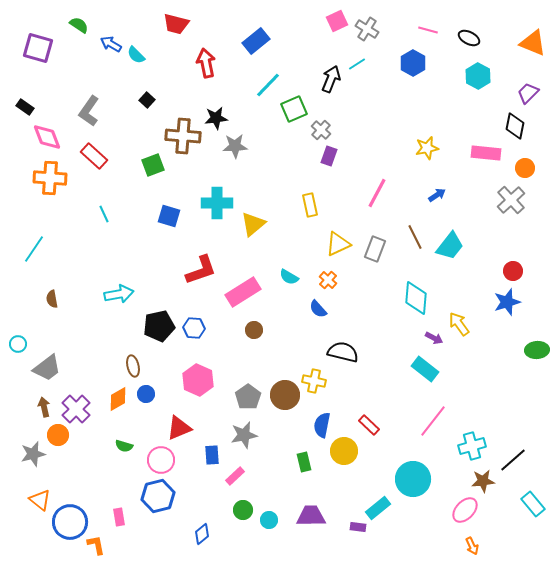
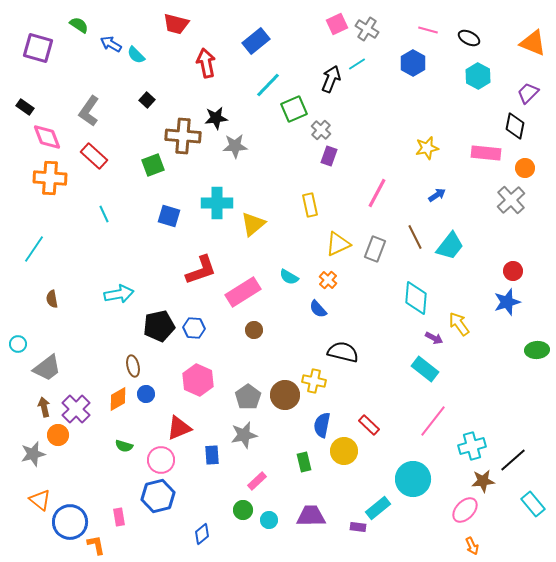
pink square at (337, 21): moved 3 px down
pink rectangle at (235, 476): moved 22 px right, 5 px down
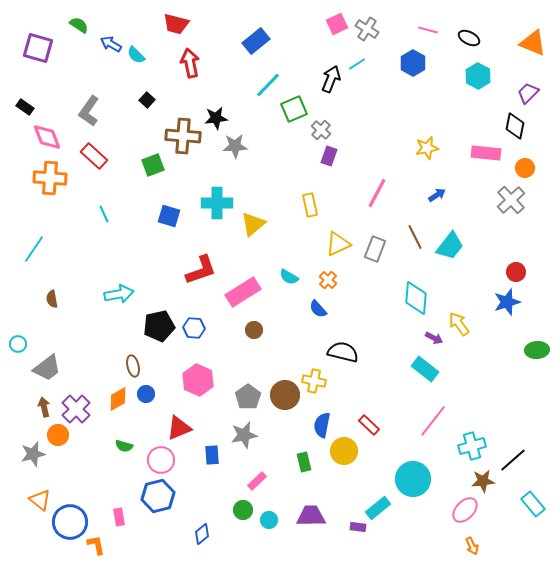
red arrow at (206, 63): moved 16 px left
red circle at (513, 271): moved 3 px right, 1 px down
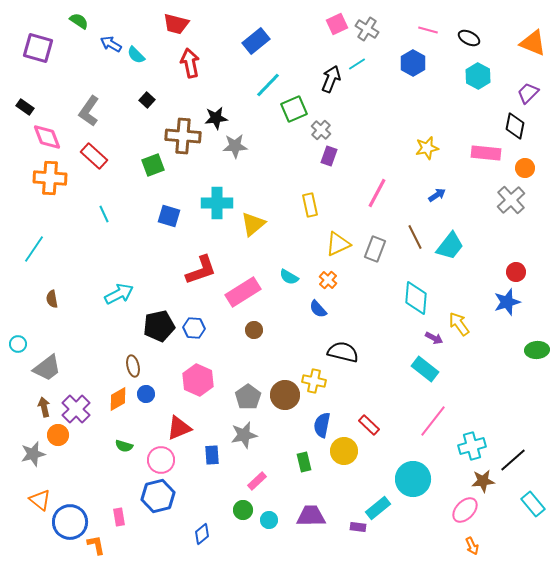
green semicircle at (79, 25): moved 4 px up
cyan arrow at (119, 294): rotated 16 degrees counterclockwise
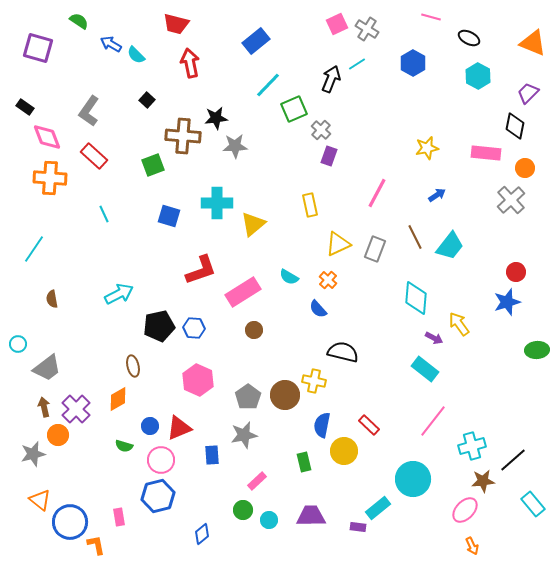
pink line at (428, 30): moved 3 px right, 13 px up
blue circle at (146, 394): moved 4 px right, 32 px down
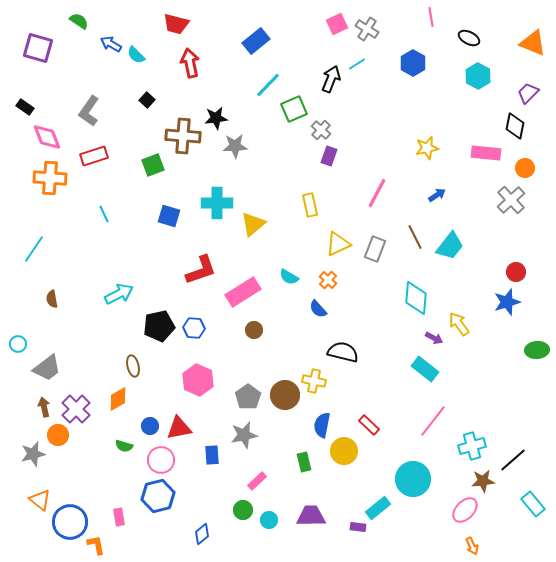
pink line at (431, 17): rotated 66 degrees clockwise
red rectangle at (94, 156): rotated 60 degrees counterclockwise
red triangle at (179, 428): rotated 12 degrees clockwise
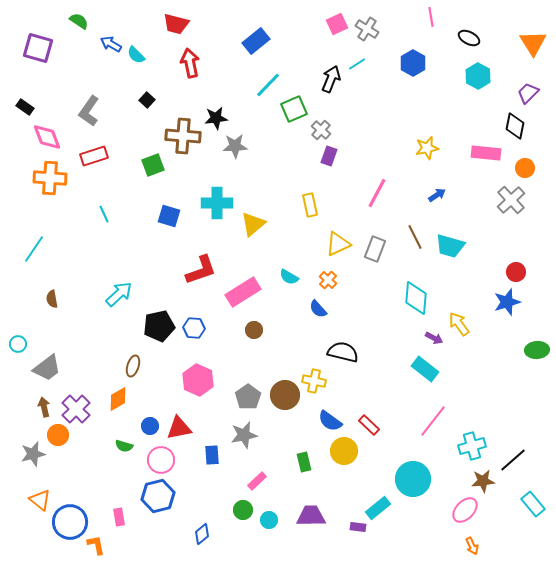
orange triangle at (533, 43): rotated 36 degrees clockwise
cyan trapezoid at (450, 246): rotated 68 degrees clockwise
cyan arrow at (119, 294): rotated 16 degrees counterclockwise
brown ellipse at (133, 366): rotated 30 degrees clockwise
blue semicircle at (322, 425): moved 8 px right, 4 px up; rotated 65 degrees counterclockwise
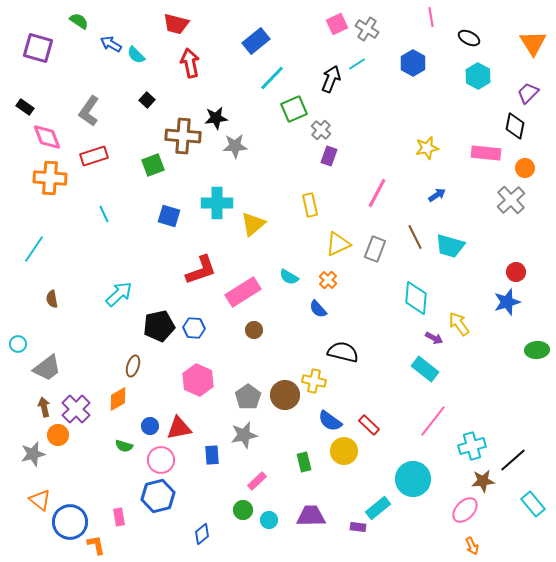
cyan line at (268, 85): moved 4 px right, 7 px up
